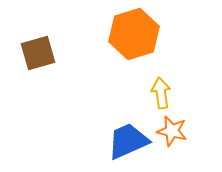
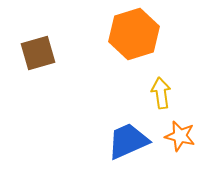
orange star: moved 8 px right, 5 px down
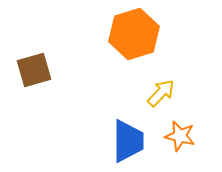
brown square: moved 4 px left, 17 px down
yellow arrow: rotated 52 degrees clockwise
blue trapezoid: rotated 114 degrees clockwise
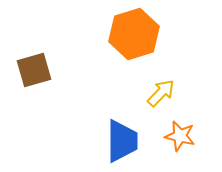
blue trapezoid: moved 6 px left
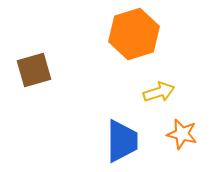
yellow arrow: moved 2 px left, 1 px up; rotated 28 degrees clockwise
orange star: moved 2 px right, 2 px up
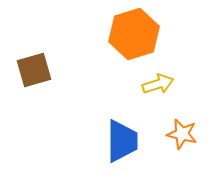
yellow arrow: moved 1 px left, 8 px up
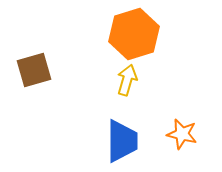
yellow arrow: moved 31 px left, 4 px up; rotated 56 degrees counterclockwise
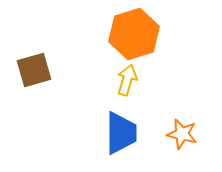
blue trapezoid: moved 1 px left, 8 px up
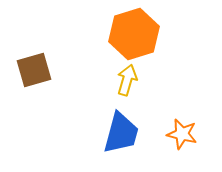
blue trapezoid: rotated 15 degrees clockwise
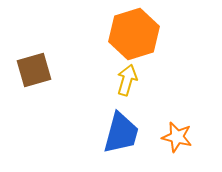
orange star: moved 5 px left, 3 px down
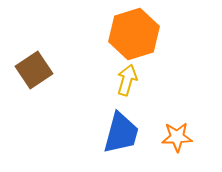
brown square: rotated 18 degrees counterclockwise
orange star: rotated 16 degrees counterclockwise
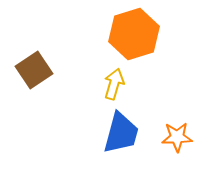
yellow arrow: moved 13 px left, 4 px down
